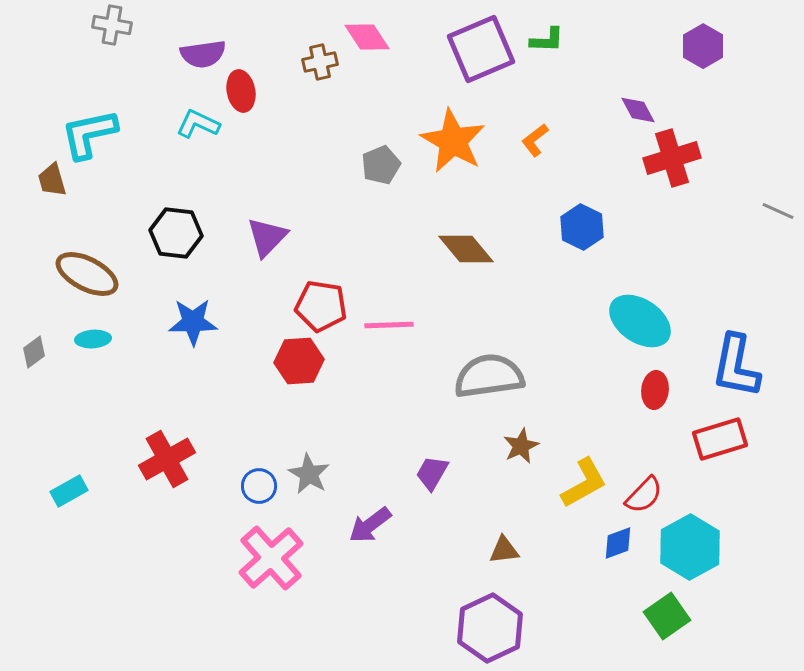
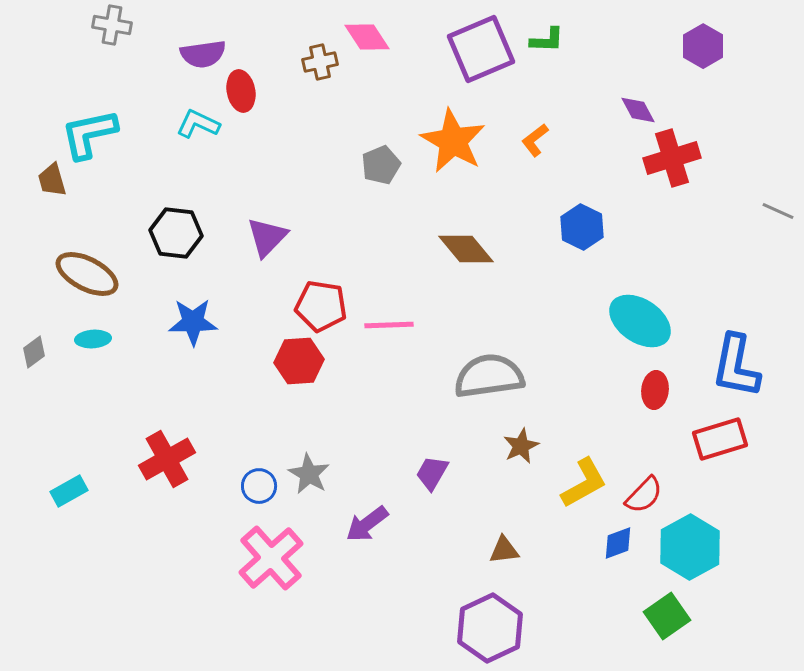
purple arrow at (370, 525): moved 3 px left, 1 px up
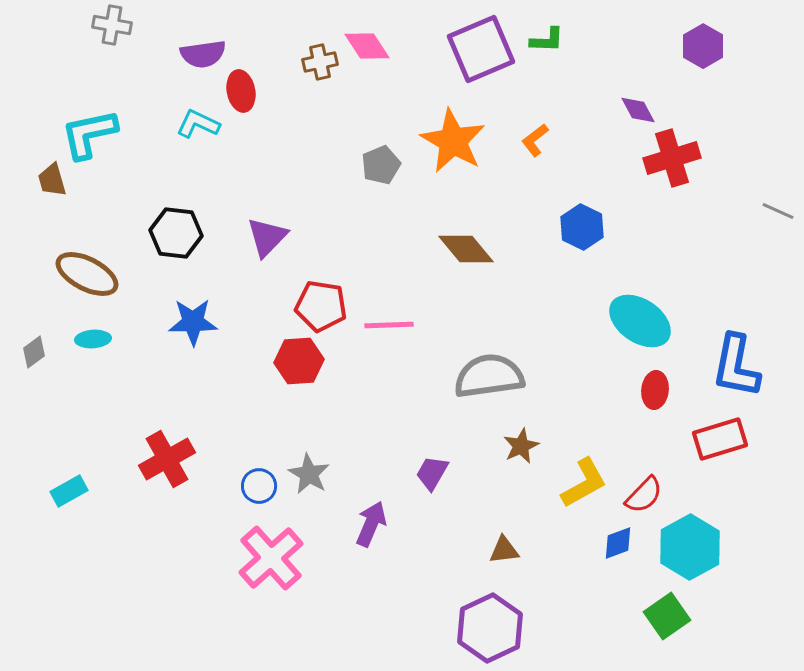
pink diamond at (367, 37): moved 9 px down
purple arrow at (367, 524): moved 4 px right; rotated 150 degrees clockwise
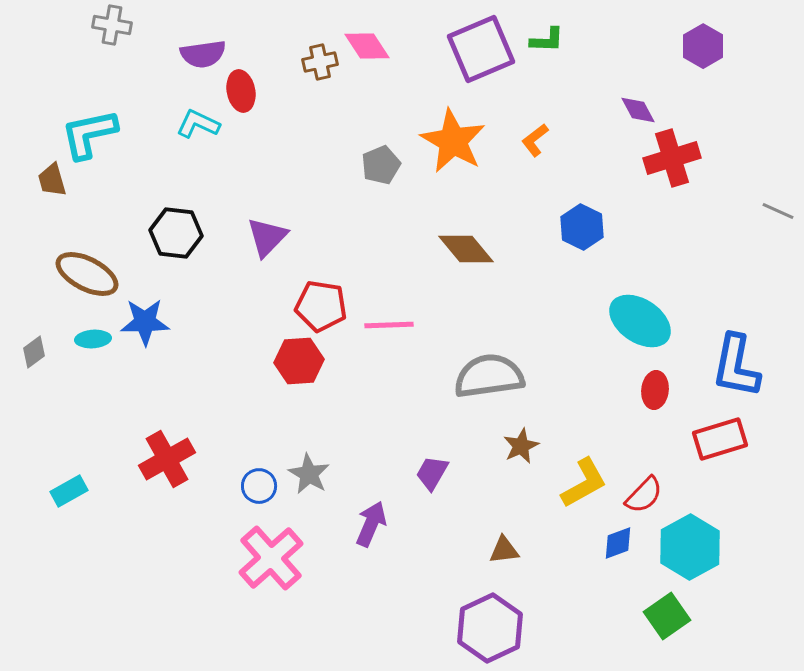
blue star at (193, 322): moved 48 px left
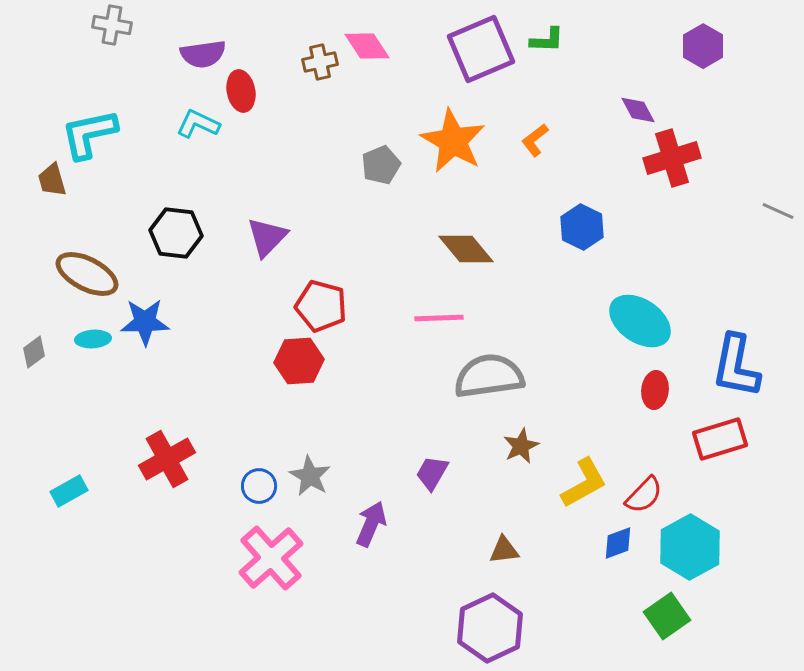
red pentagon at (321, 306): rotated 6 degrees clockwise
pink line at (389, 325): moved 50 px right, 7 px up
gray star at (309, 474): moved 1 px right, 2 px down
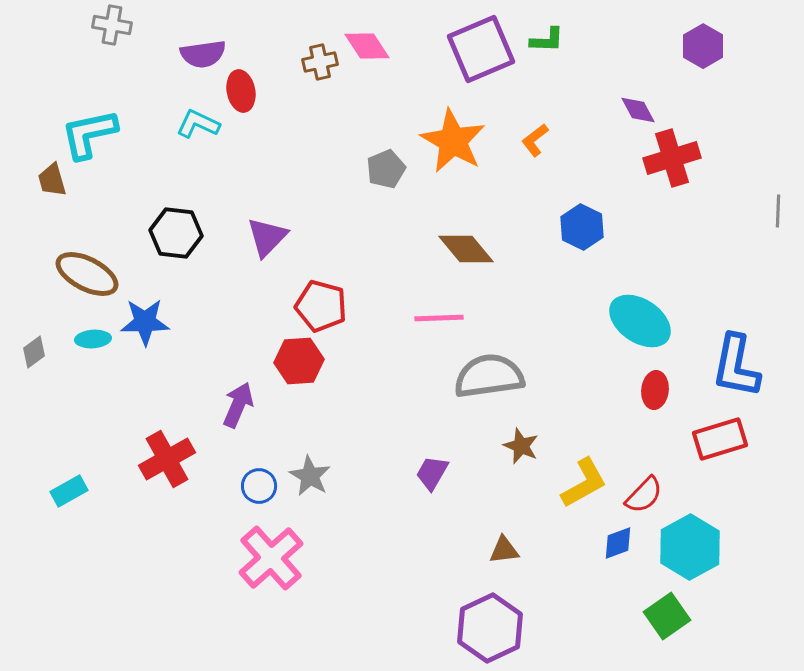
gray pentagon at (381, 165): moved 5 px right, 4 px down
gray line at (778, 211): rotated 68 degrees clockwise
brown star at (521, 446): rotated 24 degrees counterclockwise
purple arrow at (371, 524): moved 133 px left, 119 px up
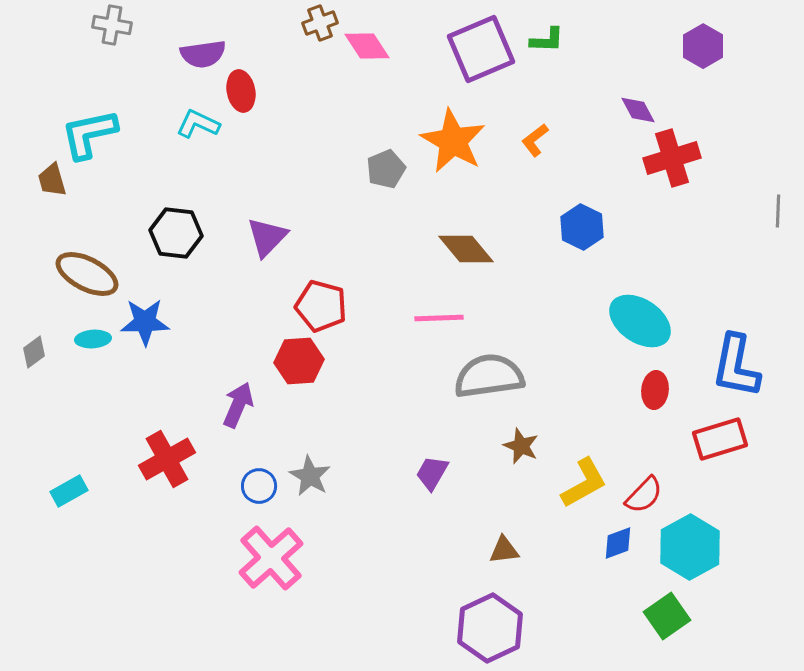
brown cross at (320, 62): moved 39 px up; rotated 8 degrees counterclockwise
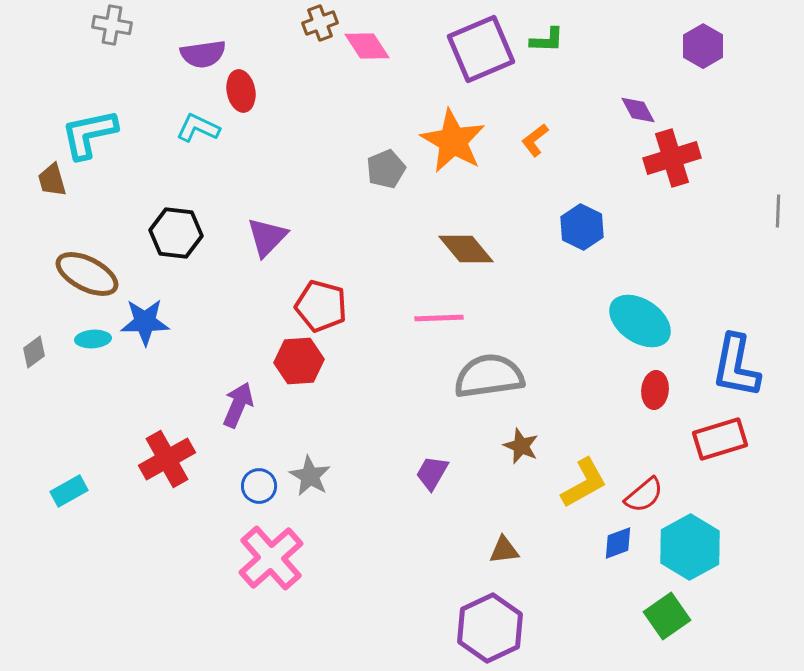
cyan L-shape at (198, 124): moved 4 px down
red semicircle at (644, 495): rotated 6 degrees clockwise
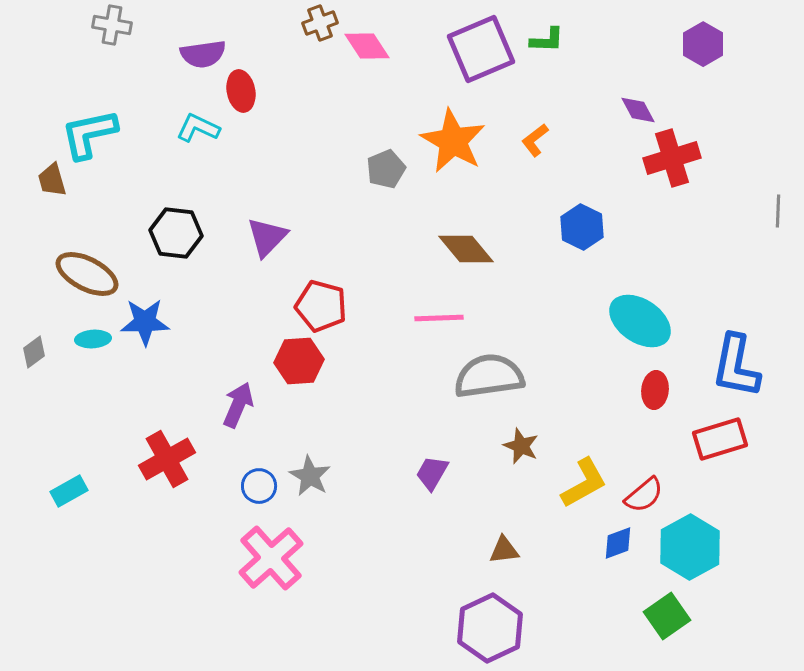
purple hexagon at (703, 46): moved 2 px up
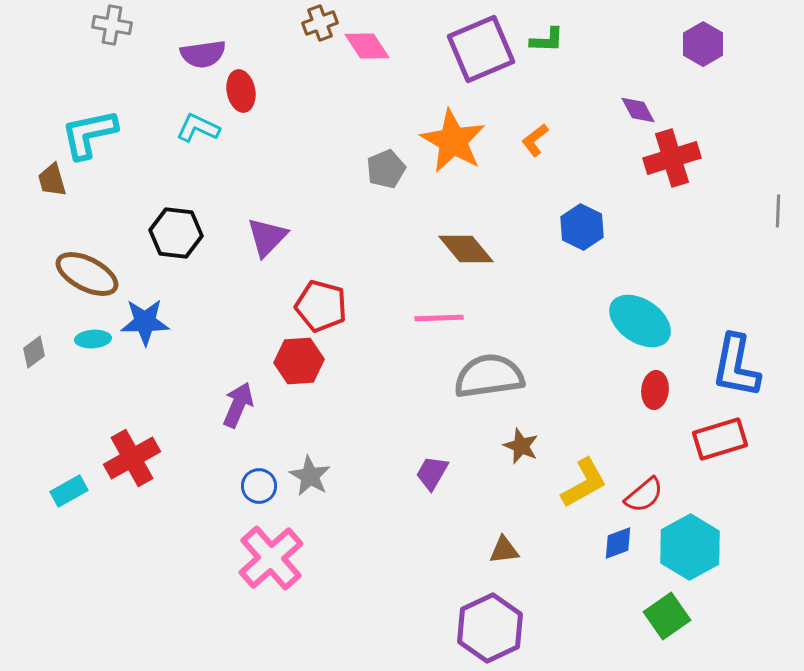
red cross at (167, 459): moved 35 px left, 1 px up
